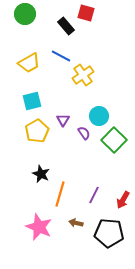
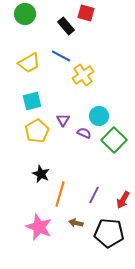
purple semicircle: rotated 32 degrees counterclockwise
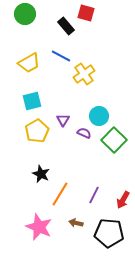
yellow cross: moved 1 px right, 1 px up
orange line: rotated 15 degrees clockwise
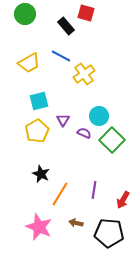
cyan square: moved 7 px right
green square: moved 2 px left
purple line: moved 5 px up; rotated 18 degrees counterclockwise
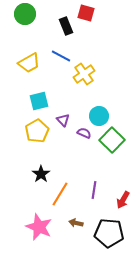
black rectangle: rotated 18 degrees clockwise
purple triangle: rotated 16 degrees counterclockwise
black star: rotated 12 degrees clockwise
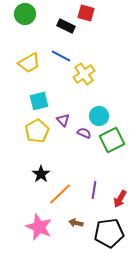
black rectangle: rotated 42 degrees counterclockwise
green square: rotated 20 degrees clockwise
orange line: rotated 15 degrees clockwise
red arrow: moved 3 px left, 1 px up
black pentagon: rotated 12 degrees counterclockwise
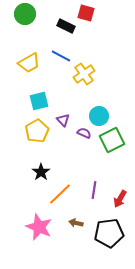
black star: moved 2 px up
